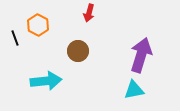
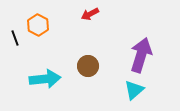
red arrow: moved 1 px right, 1 px down; rotated 48 degrees clockwise
brown circle: moved 10 px right, 15 px down
cyan arrow: moved 1 px left, 2 px up
cyan triangle: rotated 30 degrees counterclockwise
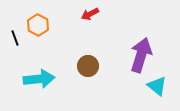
cyan arrow: moved 6 px left
cyan triangle: moved 23 px right, 4 px up; rotated 40 degrees counterclockwise
